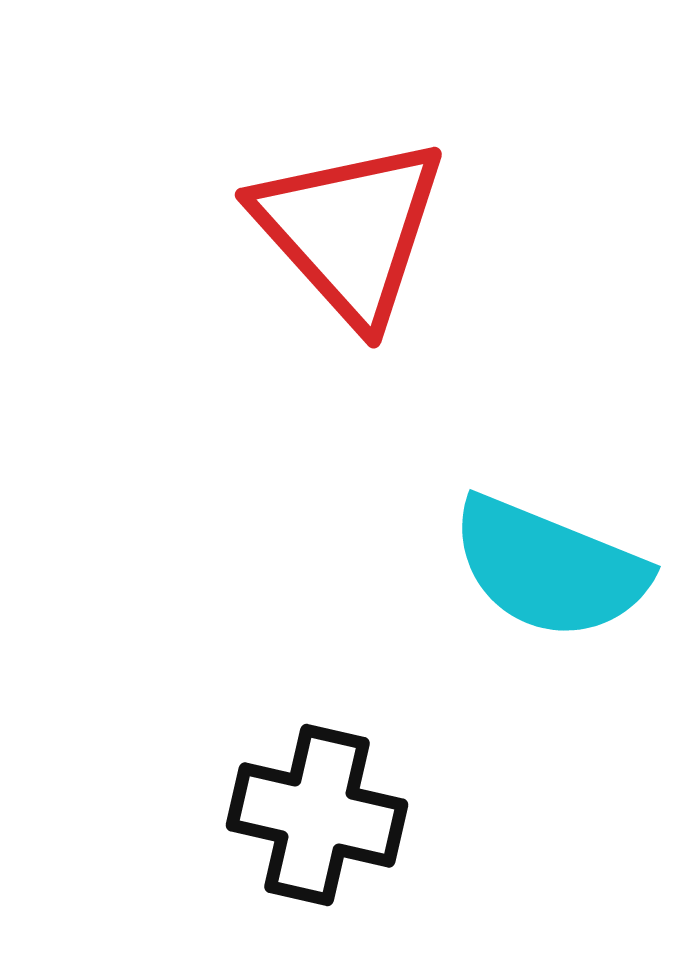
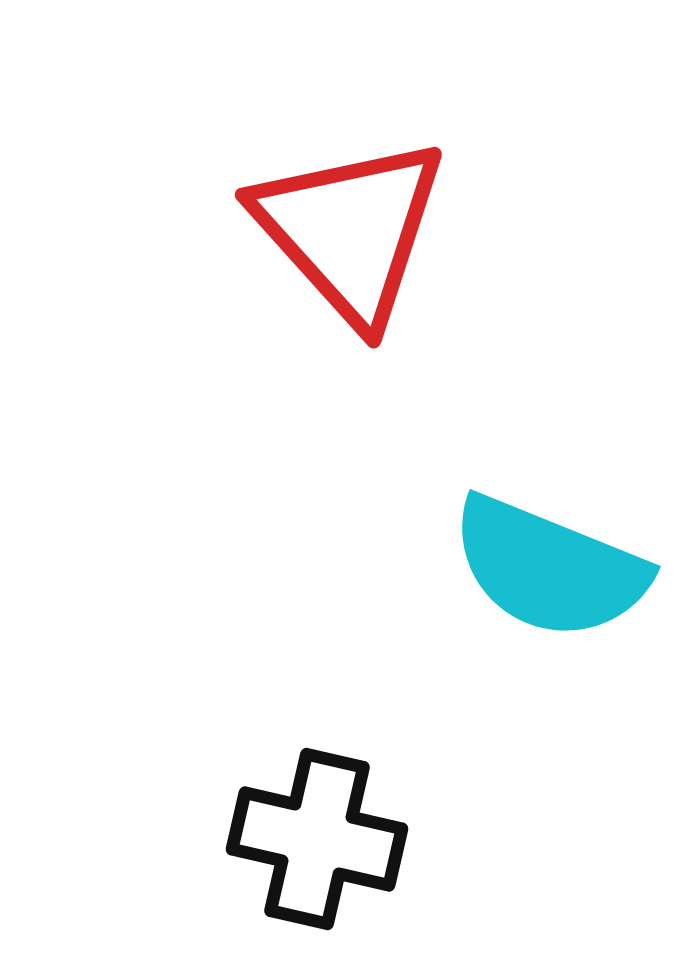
black cross: moved 24 px down
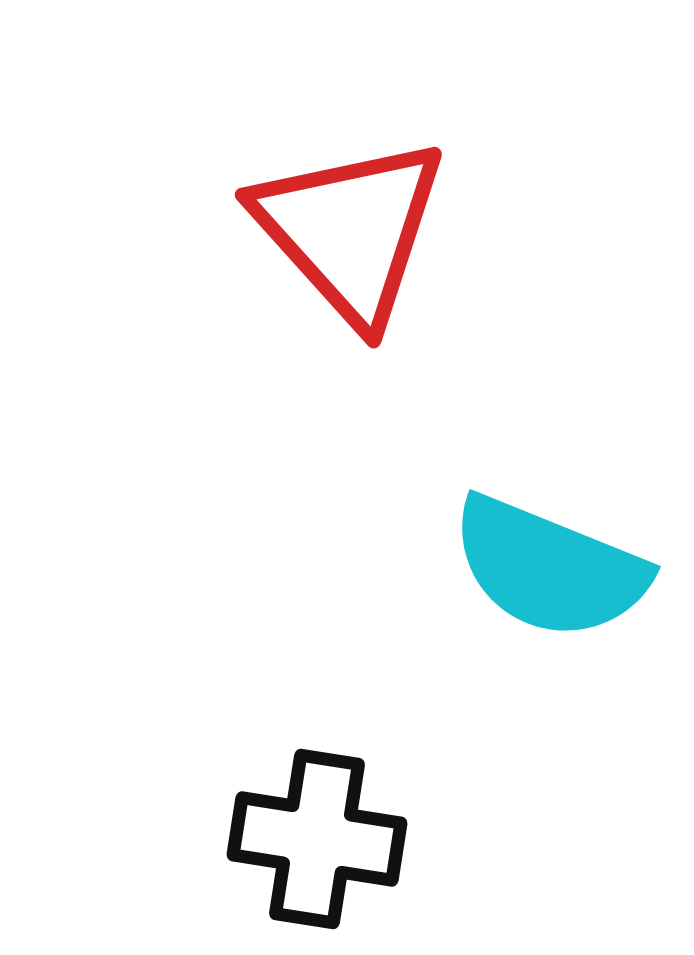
black cross: rotated 4 degrees counterclockwise
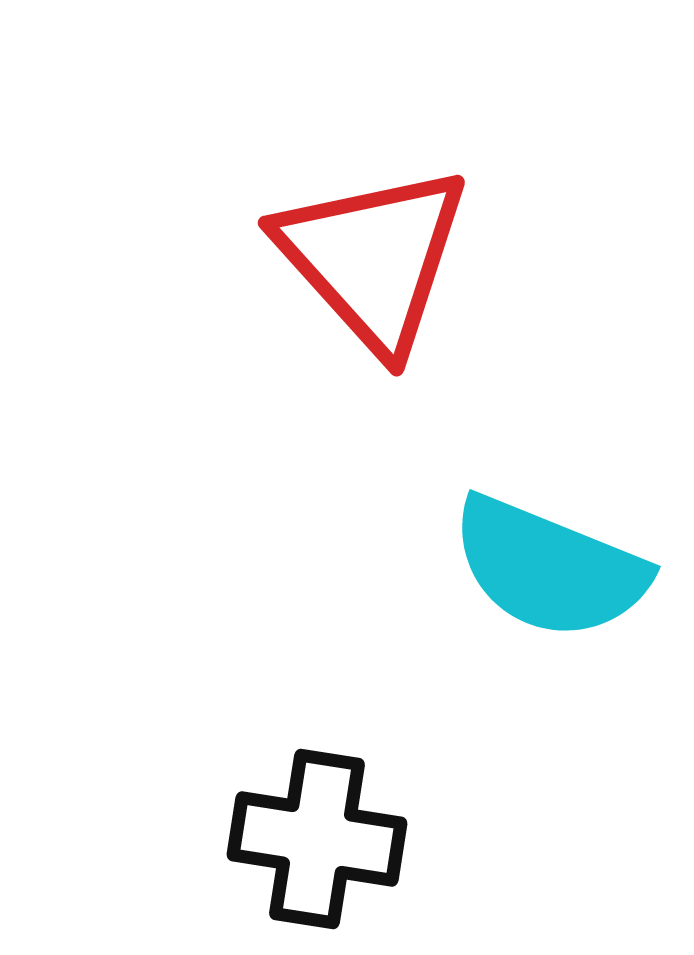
red triangle: moved 23 px right, 28 px down
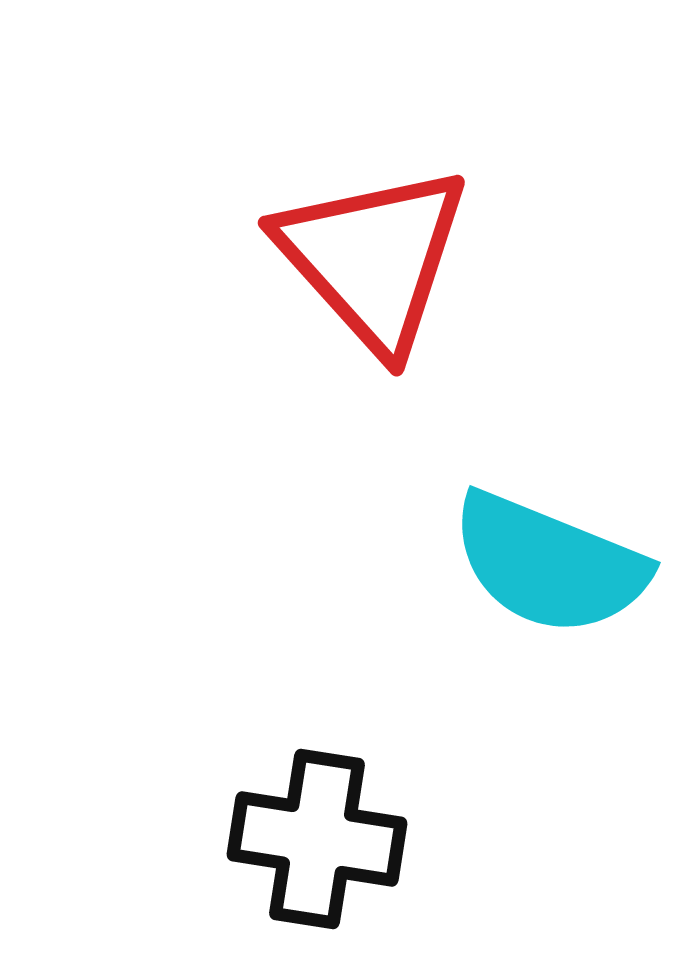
cyan semicircle: moved 4 px up
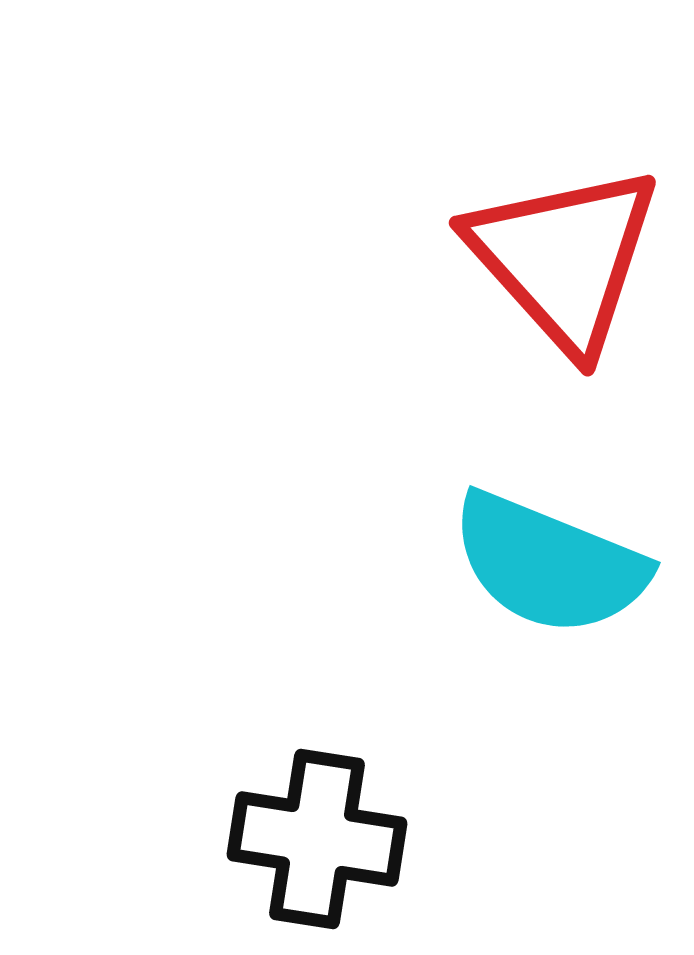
red triangle: moved 191 px right
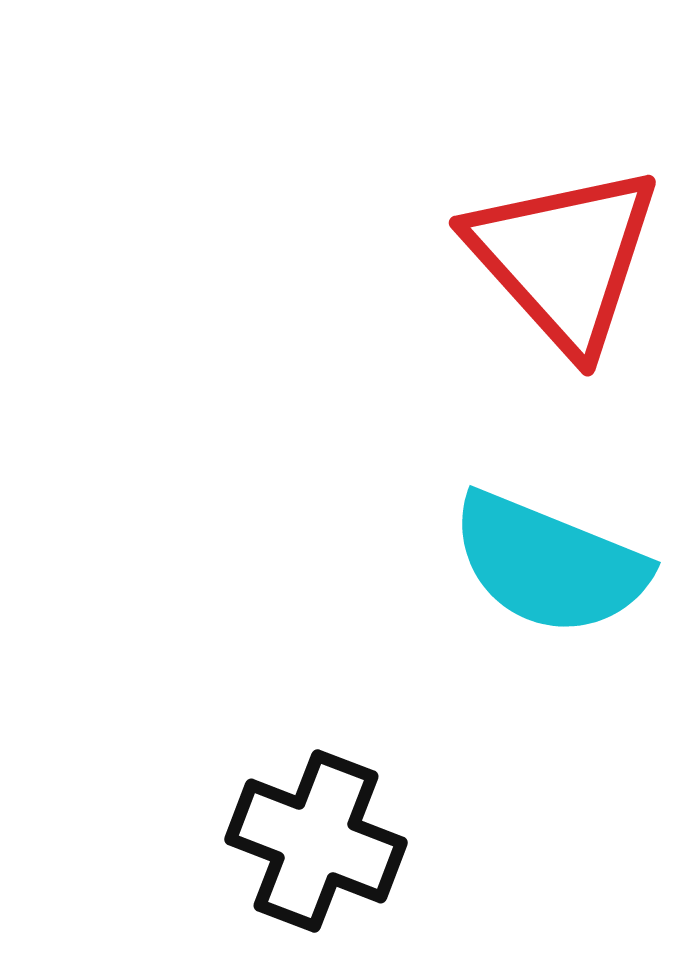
black cross: moved 1 px left, 2 px down; rotated 12 degrees clockwise
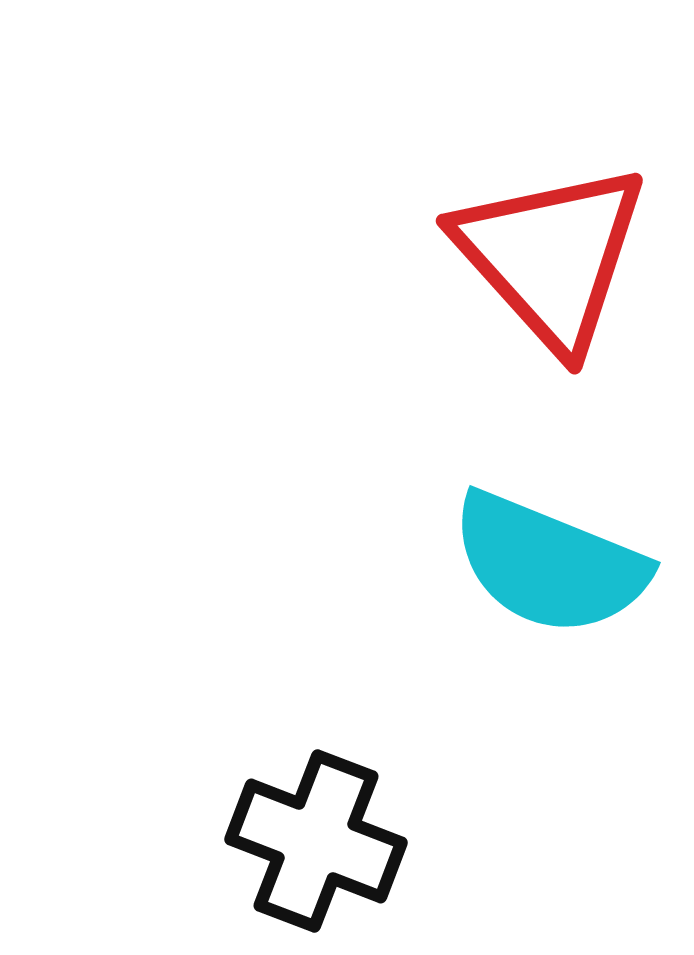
red triangle: moved 13 px left, 2 px up
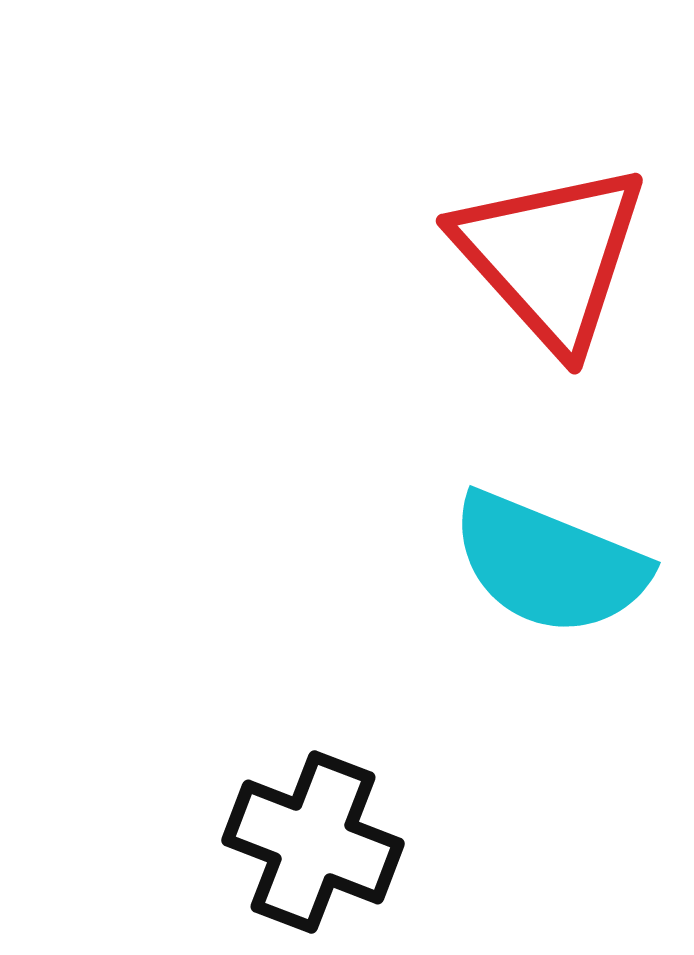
black cross: moved 3 px left, 1 px down
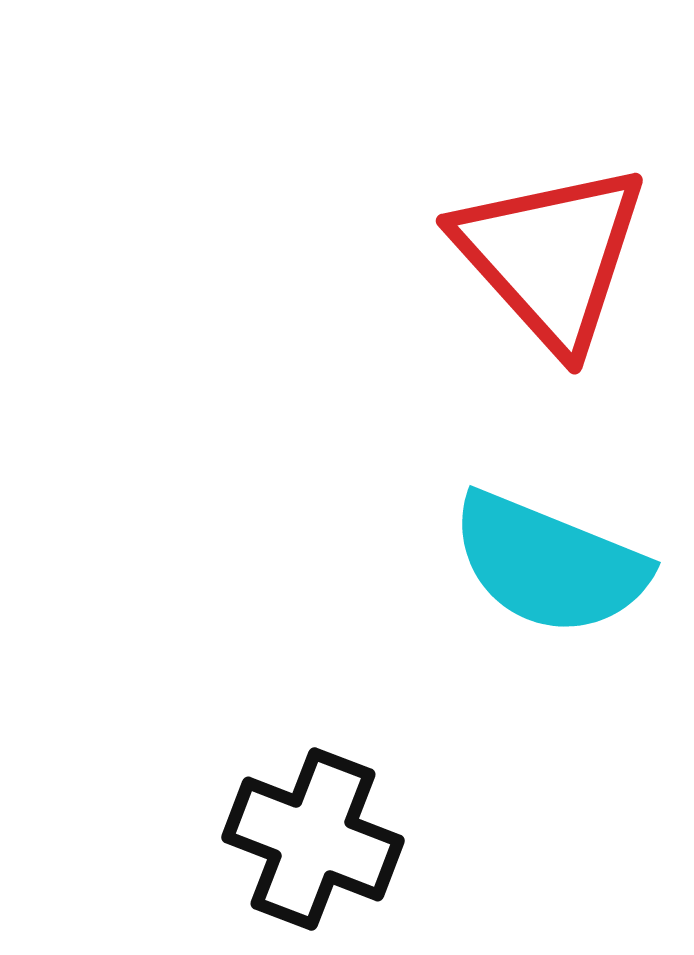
black cross: moved 3 px up
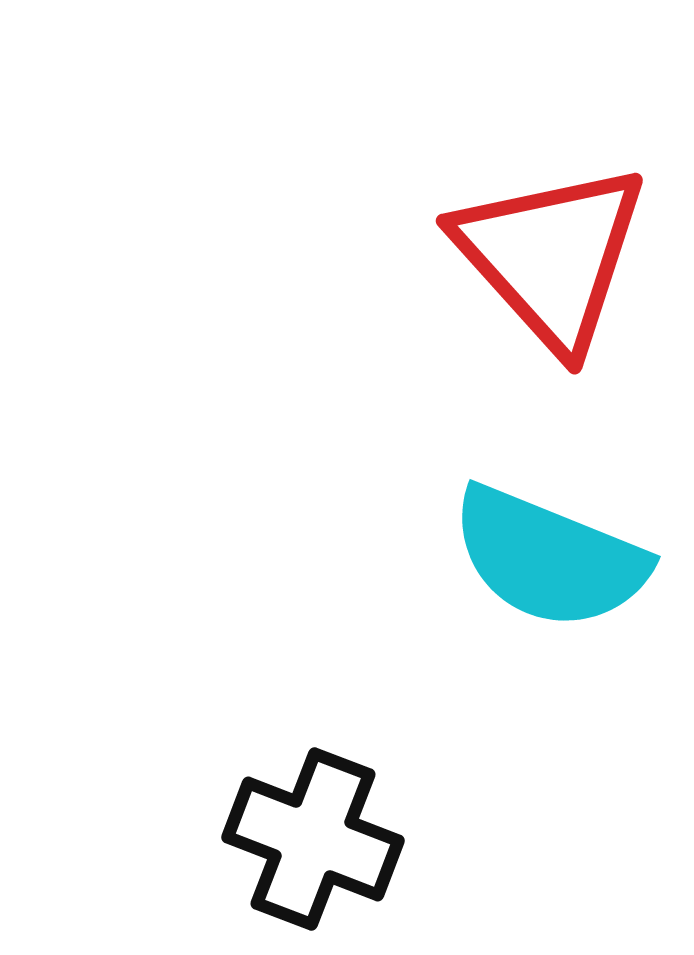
cyan semicircle: moved 6 px up
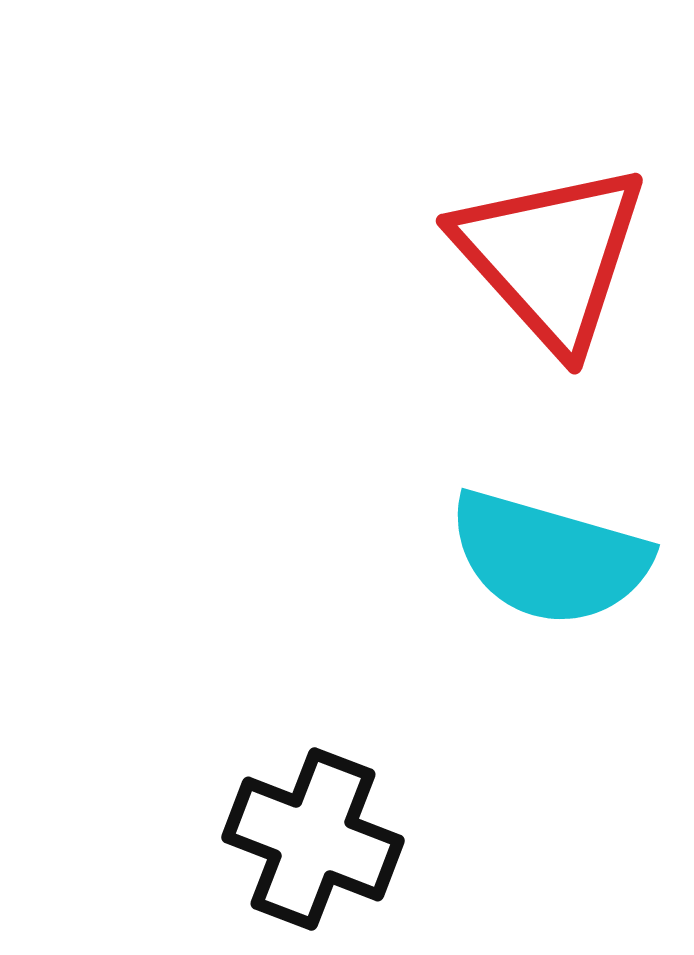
cyan semicircle: rotated 6 degrees counterclockwise
